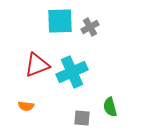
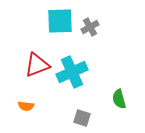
green semicircle: moved 9 px right, 8 px up
gray square: rotated 12 degrees clockwise
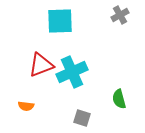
gray cross: moved 30 px right, 12 px up
red triangle: moved 4 px right
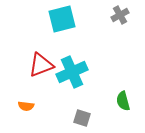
cyan square: moved 2 px right, 2 px up; rotated 12 degrees counterclockwise
green semicircle: moved 4 px right, 2 px down
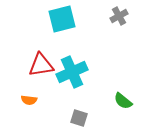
gray cross: moved 1 px left, 1 px down
red triangle: rotated 12 degrees clockwise
green semicircle: rotated 36 degrees counterclockwise
orange semicircle: moved 3 px right, 6 px up
gray square: moved 3 px left
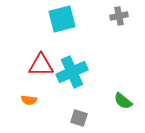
gray cross: rotated 18 degrees clockwise
red triangle: rotated 8 degrees clockwise
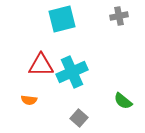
gray square: rotated 24 degrees clockwise
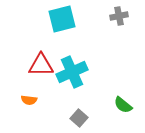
green semicircle: moved 4 px down
